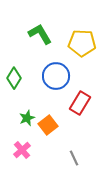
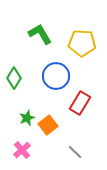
gray line: moved 1 px right, 6 px up; rotated 21 degrees counterclockwise
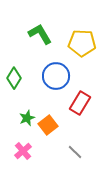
pink cross: moved 1 px right, 1 px down
